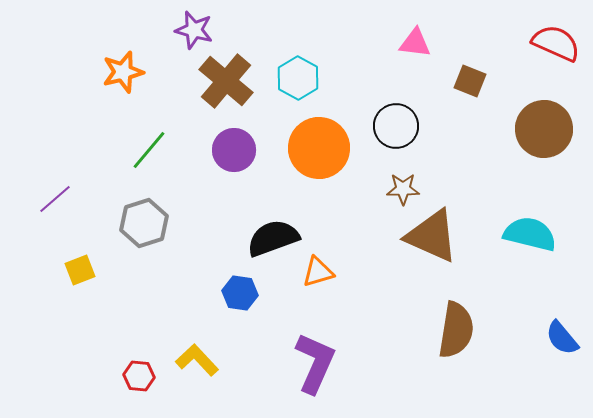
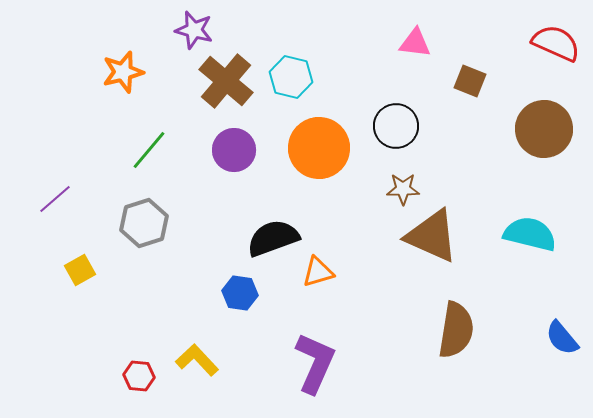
cyan hexagon: moved 7 px left, 1 px up; rotated 15 degrees counterclockwise
yellow square: rotated 8 degrees counterclockwise
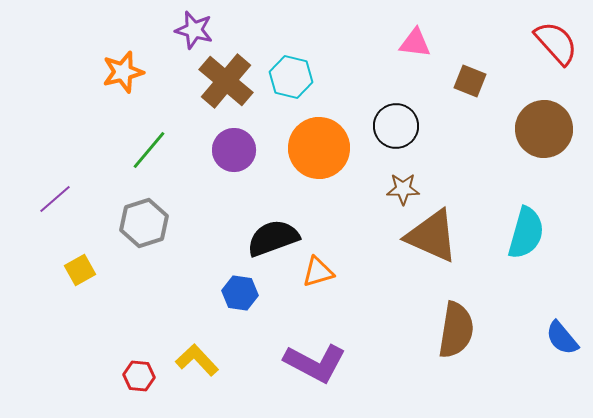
red semicircle: rotated 24 degrees clockwise
cyan semicircle: moved 4 px left, 1 px up; rotated 92 degrees clockwise
purple L-shape: rotated 94 degrees clockwise
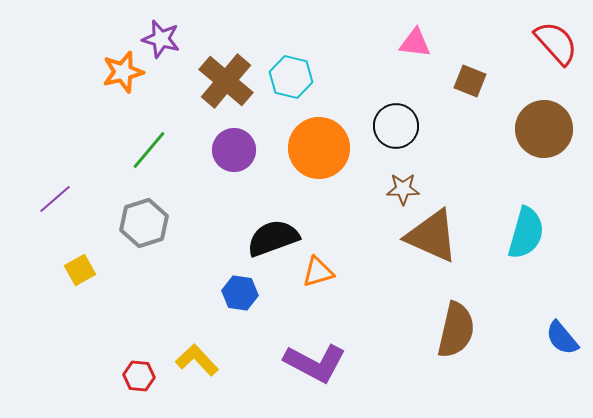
purple star: moved 33 px left, 9 px down
brown semicircle: rotated 4 degrees clockwise
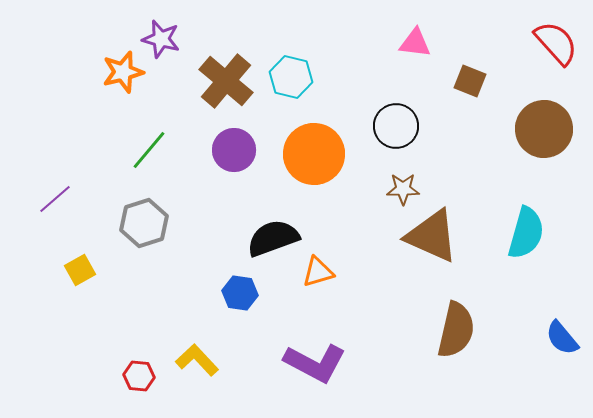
orange circle: moved 5 px left, 6 px down
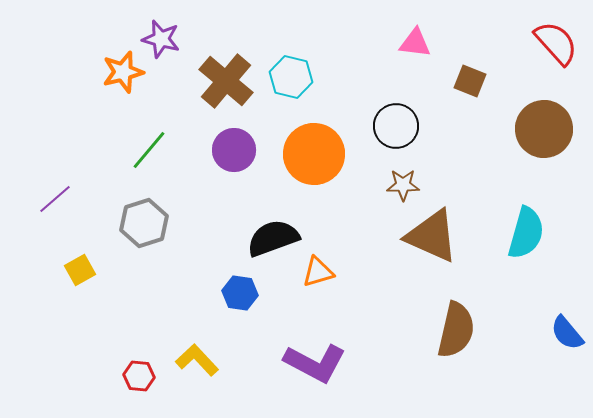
brown star: moved 4 px up
blue semicircle: moved 5 px right, 5 px up
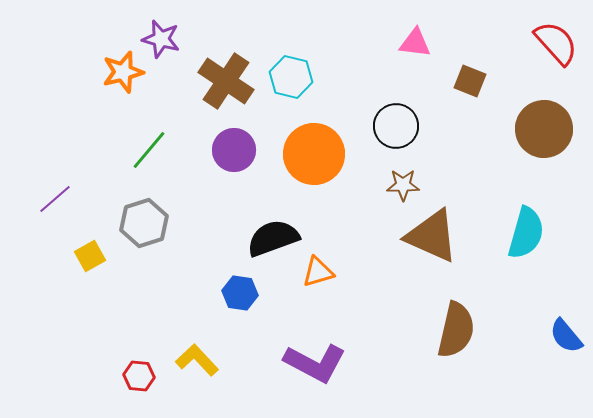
brown cross: rotated 6 degrees counterclockwise
yellow square: moved 10 px right, 14 px up
blue semicircle: moved 1 px left, 3 px down
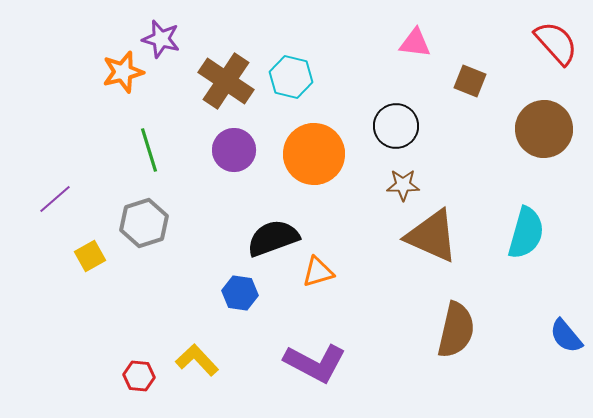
green line: rotated 57 degrees counterclockwise
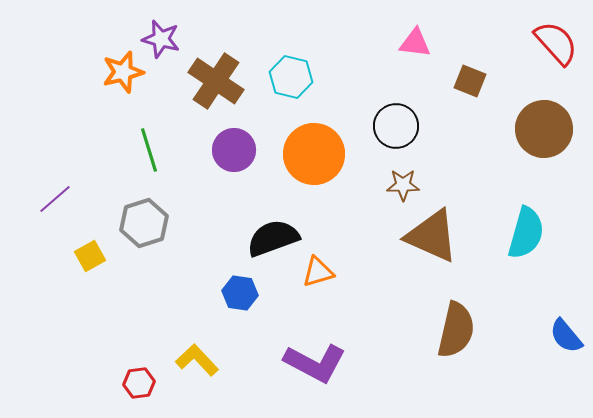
brown cross: moved 10 px left
red hexagon: moved 7 px down; rotated 12 degrees counterclockwise
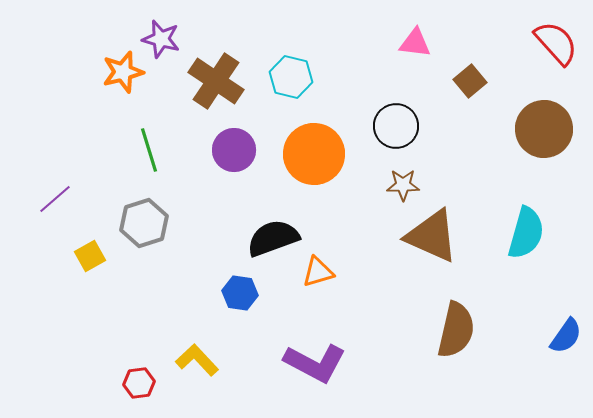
brown square: rotated 28 degrees clockwise
blue semicircle: rotated 105 degrees counterclockwise
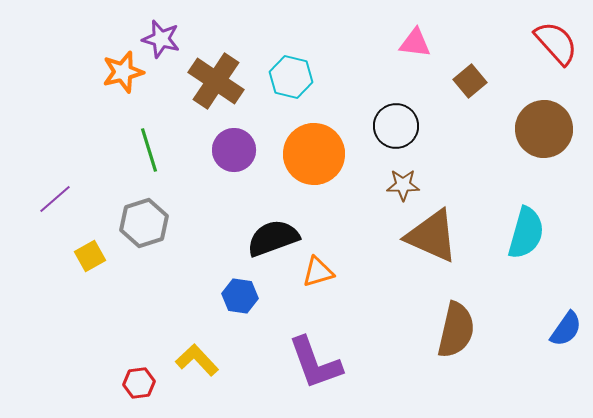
blue hexagon: moved 3 px down
blue semicircle: moved 7 px up
purple L-shape: rotated 42 degrees clockwise
